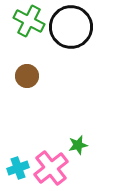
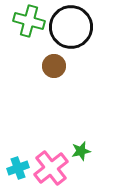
green cross: rotated 12 degrees counterclockwise
brown circle: moved 27 px right, 10 px up
green star: moved 3 px right, 6 px down
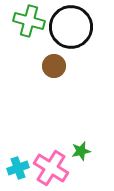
pink cross: rotated 20 degrees counterclockwise
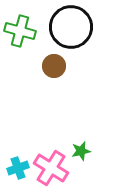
green cross: moved 9 px left, 10 px down
